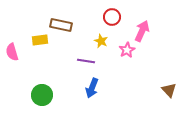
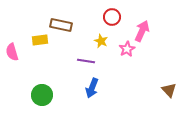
pink star: moved 1 px up
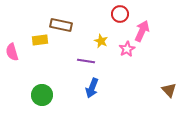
red circle: moved 8 px right, 3 px up
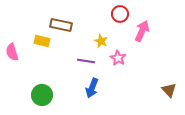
yellow rectangle: moved 2 px right, 1 px down; rotated 21 degrees clockwise
pink star: moved 9 px left, 9 px down; rotated 14 degrees counterclockwise
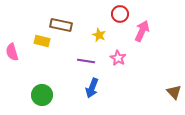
yellow star: moved 2 px left, 6 px up
brown triangle: moved 5 px right, 2 px down
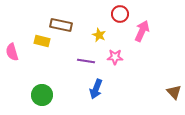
pink star: moved 3 px left, 1 px up; rotated 28 degrees counterclockwise
blue arrow: moved 4 px right, 1 px down
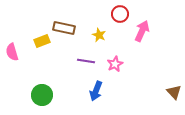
brown rectangle: moved 3 px right, 3 px down
yellow rectangle: rotated 35 degrees counterclockwise
pink star: moved 7 px down; rotated 28 degrees counterclockwise
blue arrow: moved 2 px down
